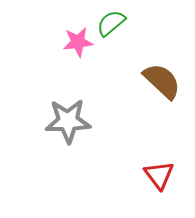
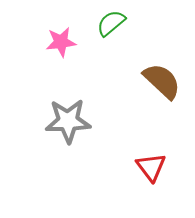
pink star: moved 17 px left
red triangle: moved 8 px left, 8 px up
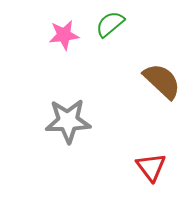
green semicircle: moved 1 px left, 1 px down
pink star: moved 3 px right, 7 px up
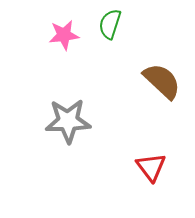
green semicircle: rotated 32 degrees counterclockwise
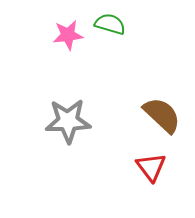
green semicircle: rotated 88 degrees clockwise
pink star: moved 4 px right
brown semicircle: moved 34 px down
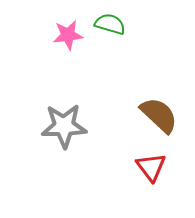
brown semicircle: moved 3 px left
gray star: moved 4 px left, 5 px down
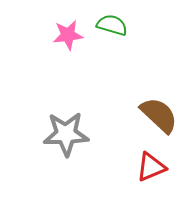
green semicircle: moved 2 px right, 1 px down
gray star: moved 2 px right, 8 px down
red triangle: rotated 44 degrees clockwise
